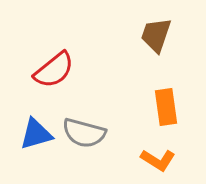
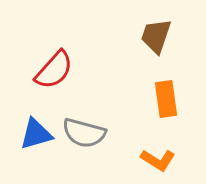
brown trapezoid: moved 1 px down
red semicircle: rotated 9 degrees counterclockwise
orange rectangle: moved 8 px up
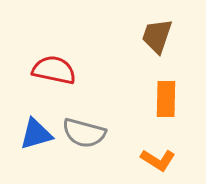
brown trapezoid: moved 1 px right
red semicircle: rotated 120 degrees counterclockwise
orange rectangle: rotated 9 degrees clockwise
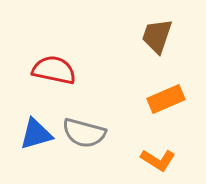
orange rectangle: rotated 66 degrees clockwise
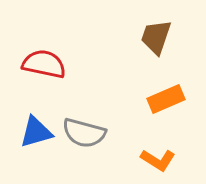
brown trapezoid: moved 1 px left, 1 px down
red semicircle: moved 10 px left, 6 px up
blue triangle: moved 2 px up
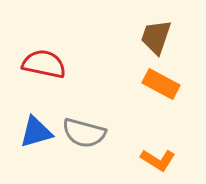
orange rectangle: moved 5 px left, 15 px up; rotated 51 degrees clockwise
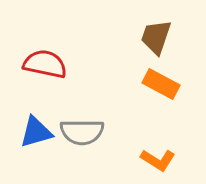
red semicircle: moved 1 px right
gray semicircle: moved 2 px left, 1 px up; rotated 15 degrees counterclockwise
